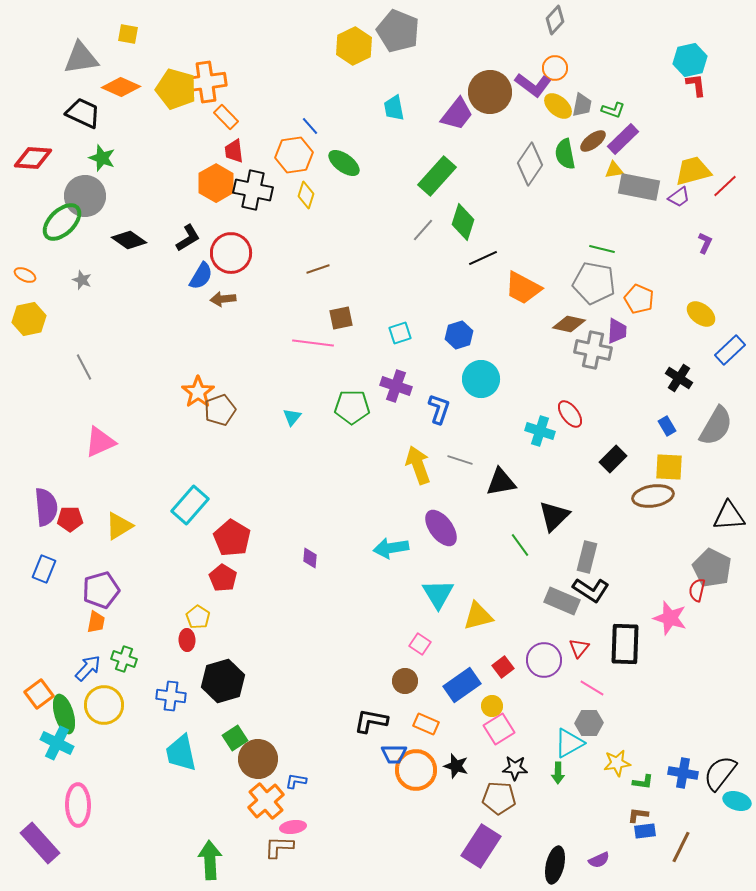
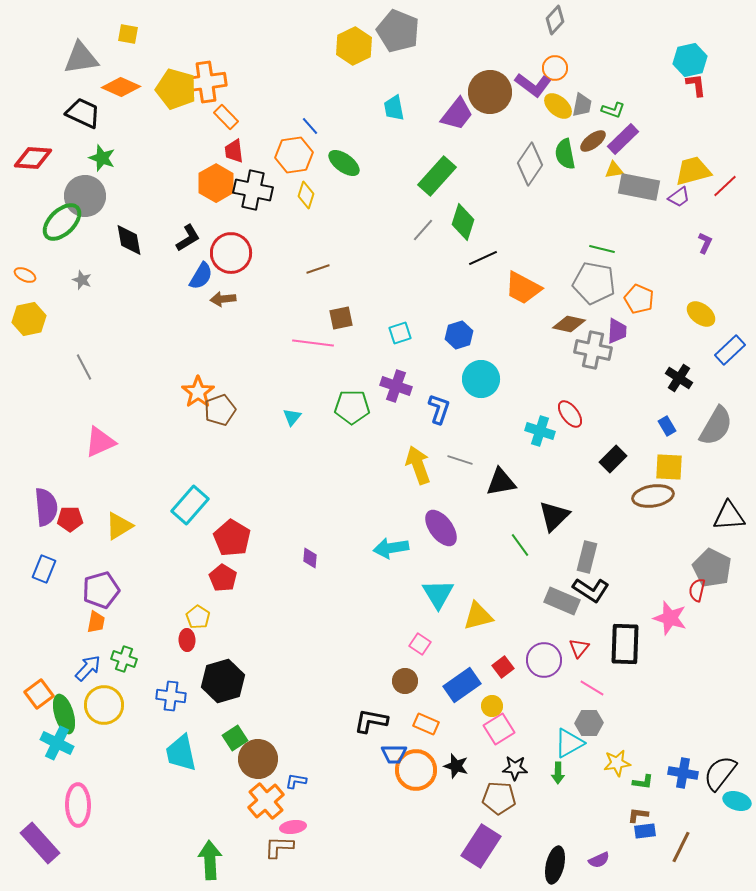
black diamond at (129, 240): rotated 44 degrees clockwise
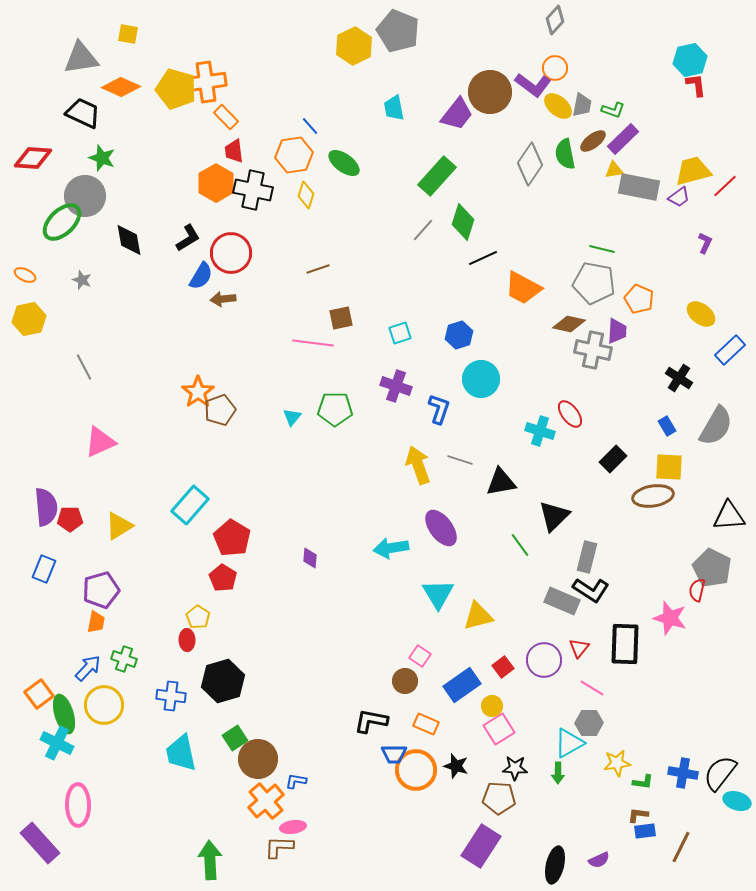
green pentagon at (352, 407): moved 17 px left, 2 px down
pink square at (420, 644): moved 12 px down
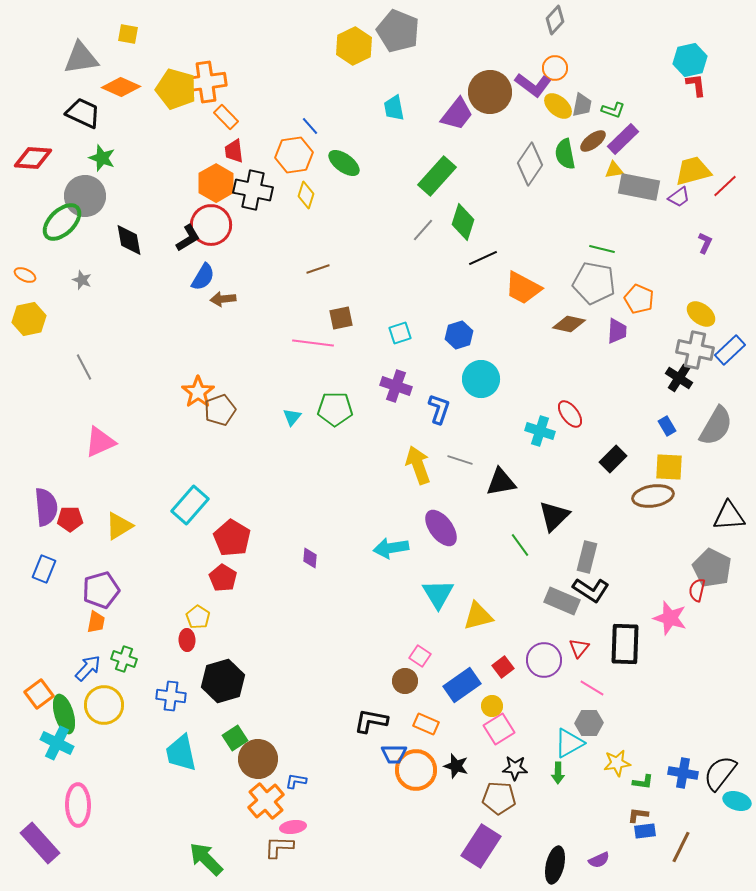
red circle at (231, 253): moved 20 px left, 28 px up
blue semicircle at (201, 276): moved 2 px right, 1 px down
gray cross at (593, 350): moved 102 px right
green arrow at (210, 860): moved 4 px left, 1 px up; rotated 42 degrees counterclockwise
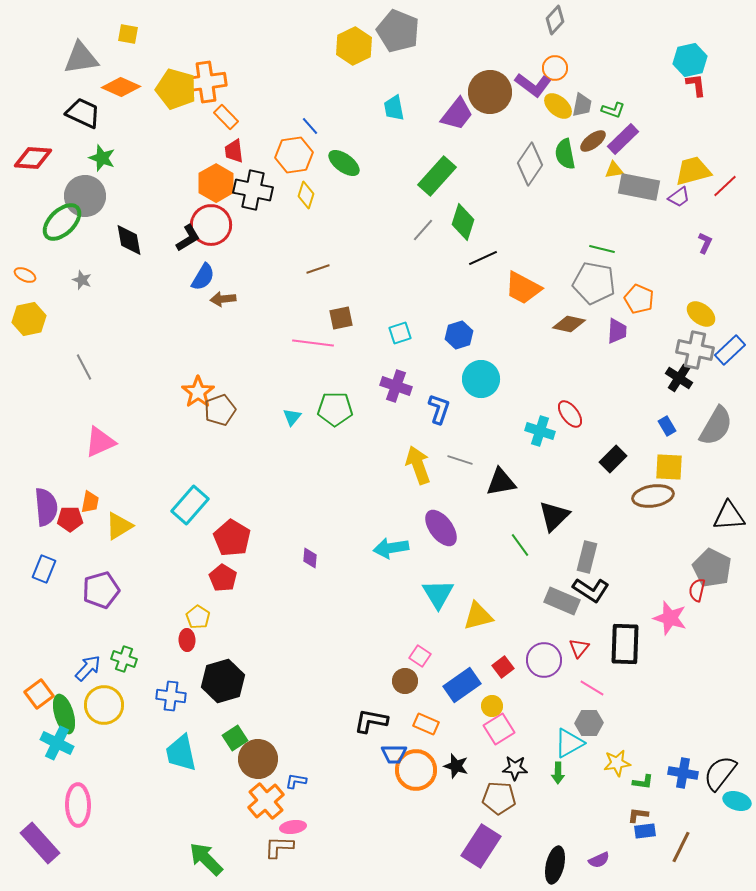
orange trapezoid at (96, 622): moved 6 px left, 120 px up
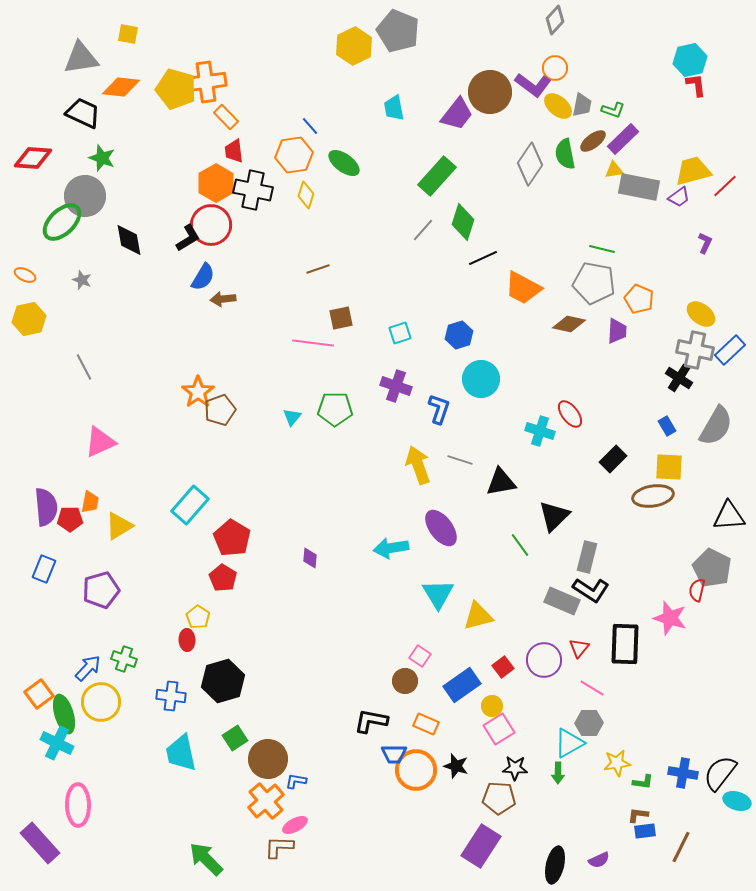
orange diamond at (121, 87): rotated 18 degrees counterclockwise
yellow circle at (104, 705): moved 3 px left, 3 px up
brown circle at (258, 759): moved 10 px right
pink ellipse at (293, 827): moved 2 px right, 2 px up; rotated 20 degrees counterclockwise
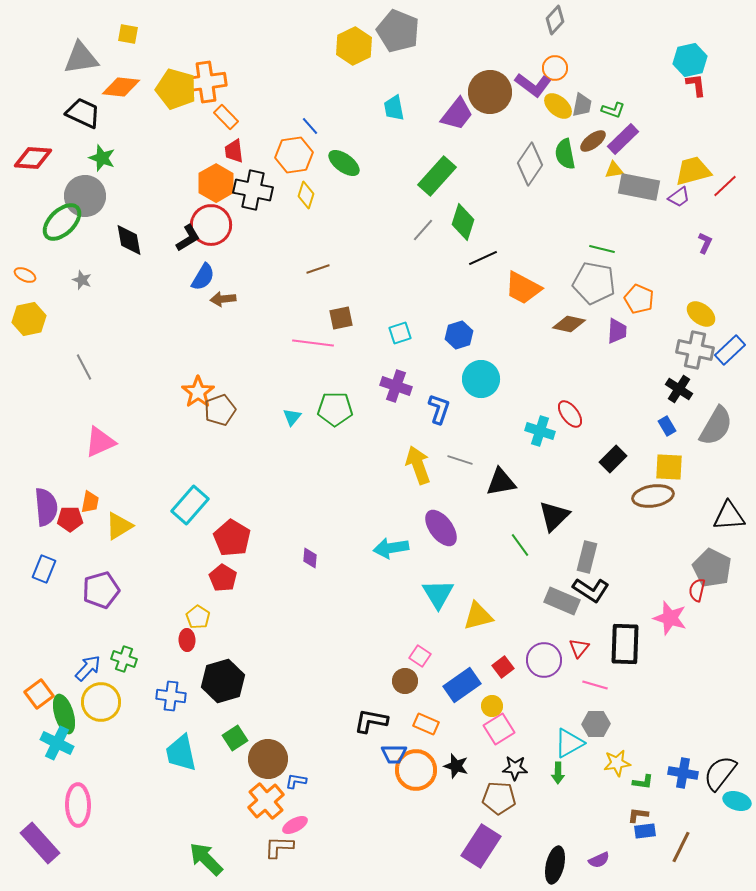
black cross at (679, 378): moved 11 px down
pink line at (592, 688): moved 3 px right, 3 px up; rotated 15 degrees counterclockwise
gray hexagon at (589, 723): moved 7 px right, 1 px down
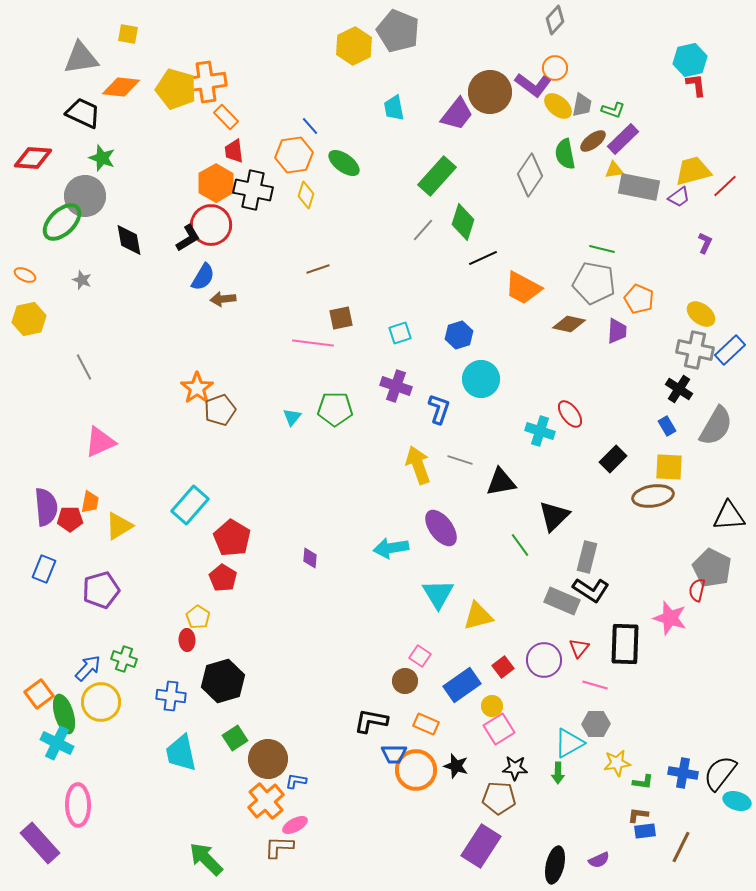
gray diamond at (530, 164): moved 11 px down
orange star at (198, 392): moved 1 px left, 4 px up
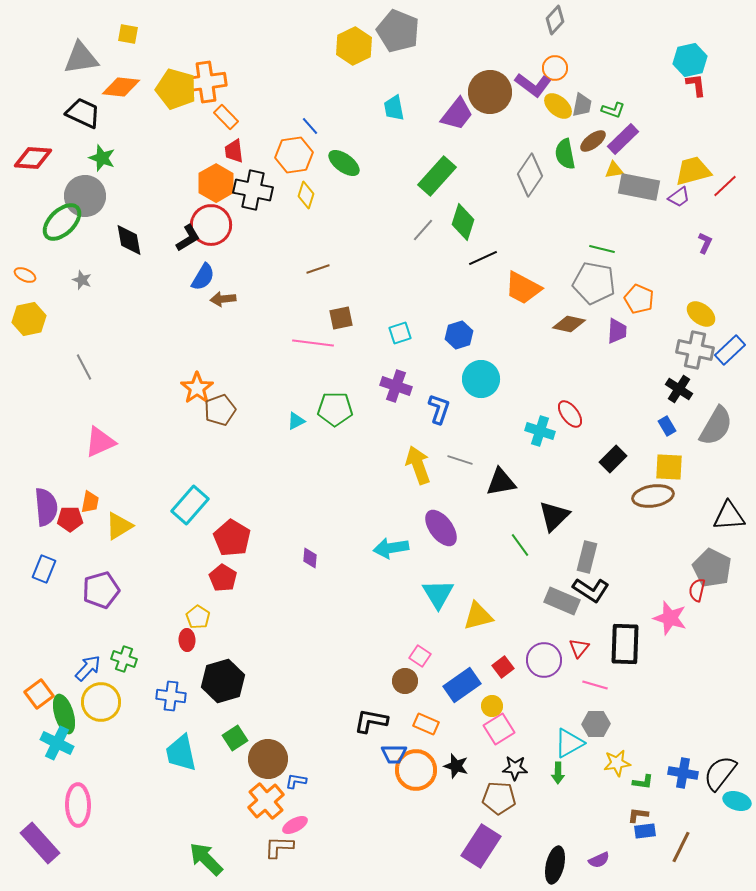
cyan triangle at (292, 417): moved 4 px right, 4 px down; rotated 24 degrees clockwise
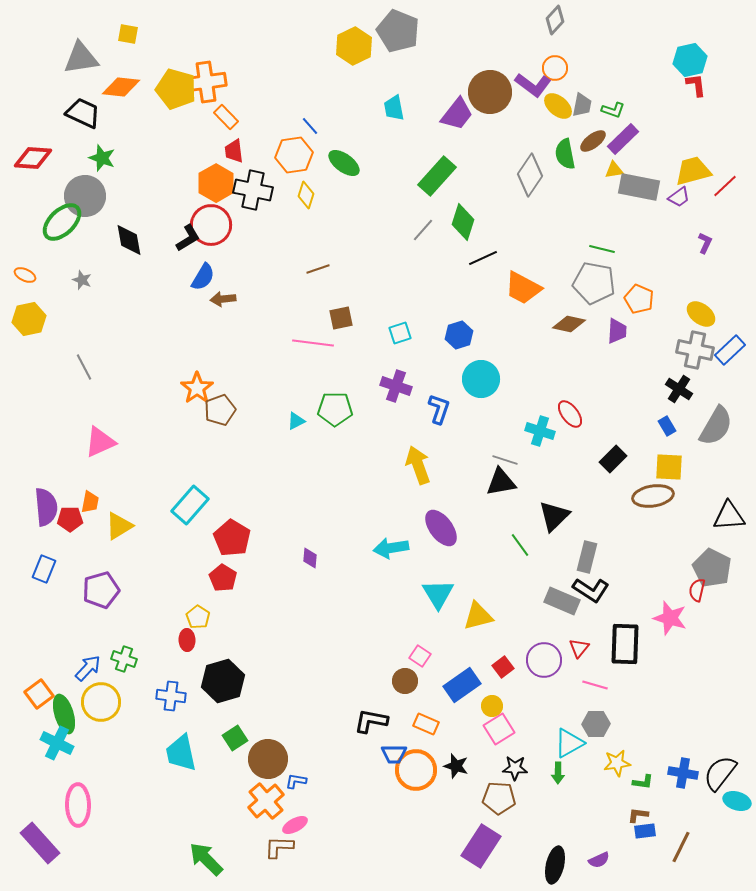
gray line at (460, 460): moved 45 px right
